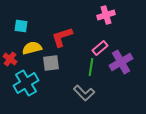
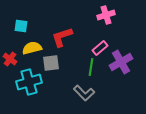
cyan cross: moved 3 px right, 1 px up; rotated 15 degrees clockwise
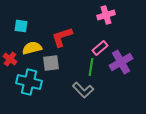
cyan cross: rotated 30 degrees clockwise
gray L-shape: moved 1 px left, 3 px up
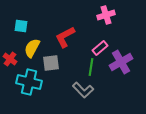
red L-shape: moved 3 px right; rotated 10 degrees counterclockwise
yellow semicircle: rotated 48 degrees counterclockwise
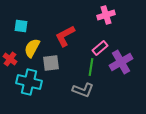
red L-shape: moved 1 px up
gray L-shape: rotated 25 degrees counterclockwise
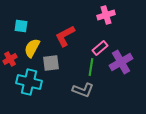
red cross: rotated 24 degrees clockwise
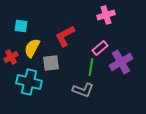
red cross: moved 1 px right, 2 px up
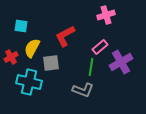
pink rectangle: moved 1 px up
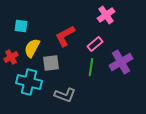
pink cross: rotated 18 degrees counterclockwise
pink rectangle: moved 5 px left, 3 px up
gray L-shape: moved 18 px left, 5 px down
